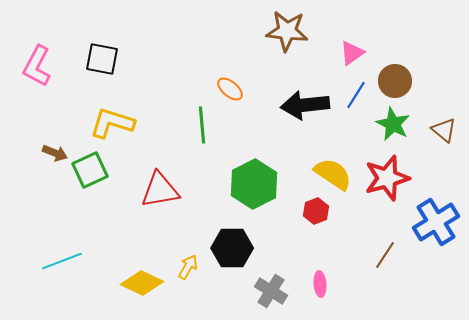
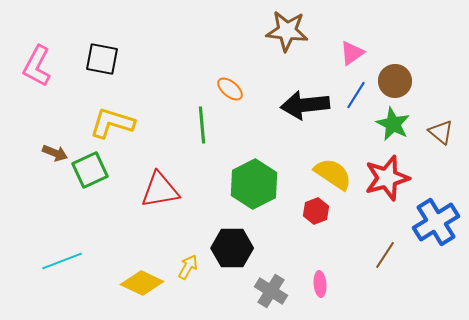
brown triangle: moved 3 px left, 2 px down
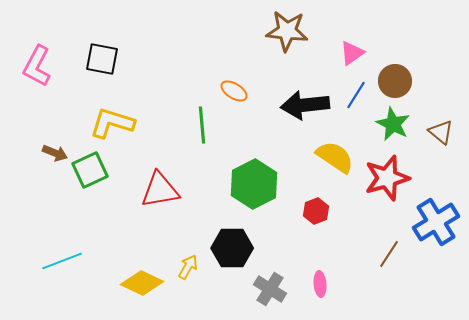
orange ellipse: moved 4 px right, 2 px down; rotated 8 degrees counterclockwise
yellow semicircle: moved 2 px right, 17 px up
brown line: moved 4 px right, 1 px up
gray cross: moved 1 px left, 2 px up
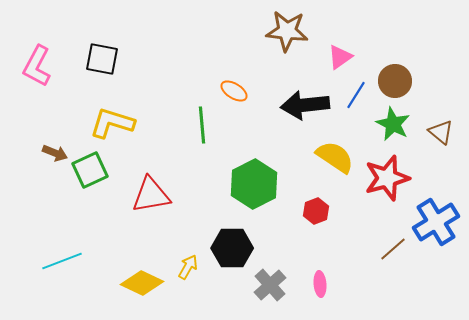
pink triangle: moved 12 px left, 4 px down
red triangle: moved 9 px left, 5 px down
brown line: moved 4 px right, 5 px up; rotated 16 degrees clockwise
gray cross: moved 4 px up; rotated 16 degrees clockwise
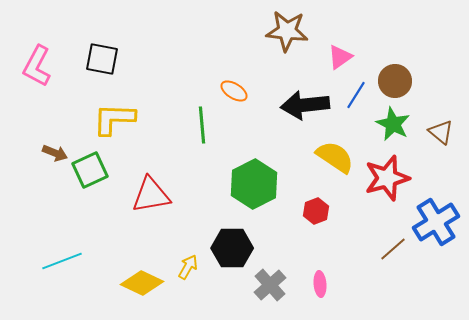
yellow L-shape: moved 2 px right, 4 px up; rotated 15 degrees counterclockwise
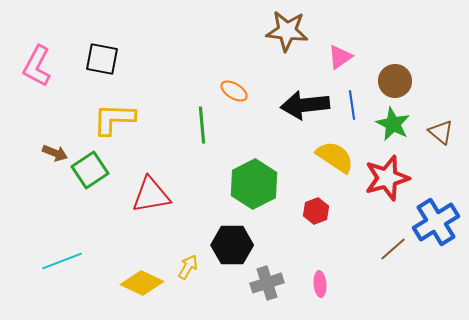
blue line: moved 4 px left, 10 px down; rotated 40 degrees counterclockwise
green square: rotated 9 degrees counterclockwise
black hexagon: moved 3 px up
gray cross: moved 3 px left, 2 px up; rotated 24 degrees clockwise
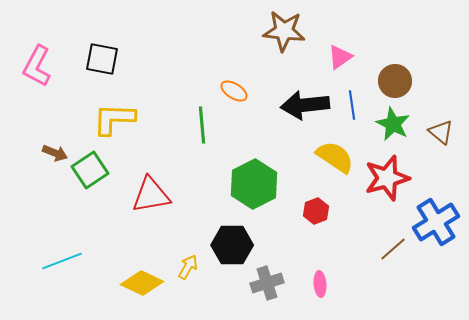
brown star: moved 3 px left
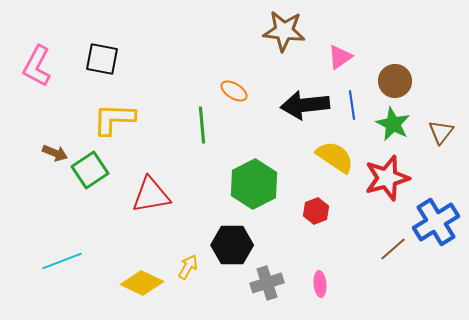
brown triangle: rotated 28 degrees clockwise
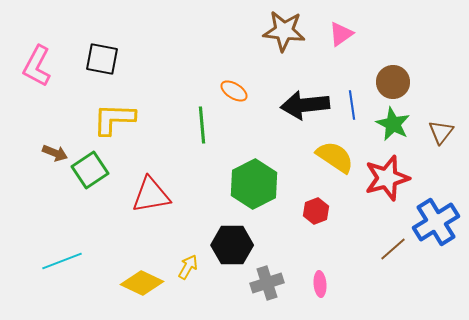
pink triangle: moved 1 px right, 23 px up
brown circle: moved 2 px left, 1 px down
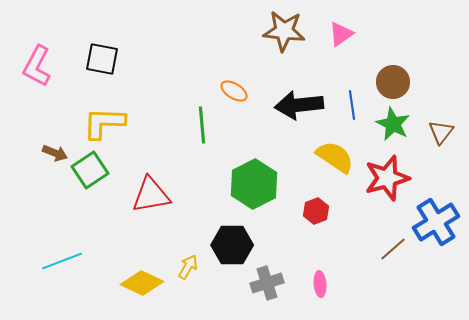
black arrow: moved 6 px left
yellow L-shape: moved 10 px left, 4 px down
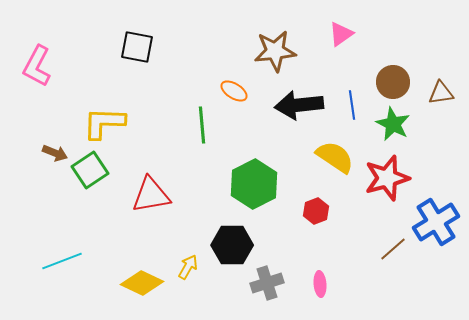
brown star: moved 9 px left, 20 px down; rotated 12 degrees counterclockwise
black square: moved 35 px right, 12 px up
brown triangle: moved 39 px up; rotated 44 degrees clockwise
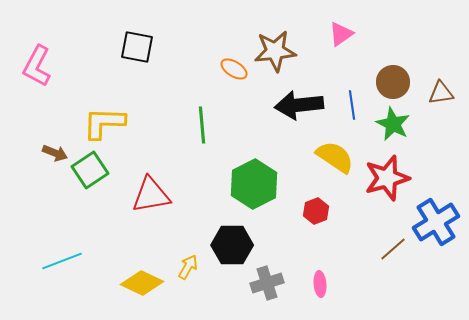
orange ellipse: moved 22 px up
